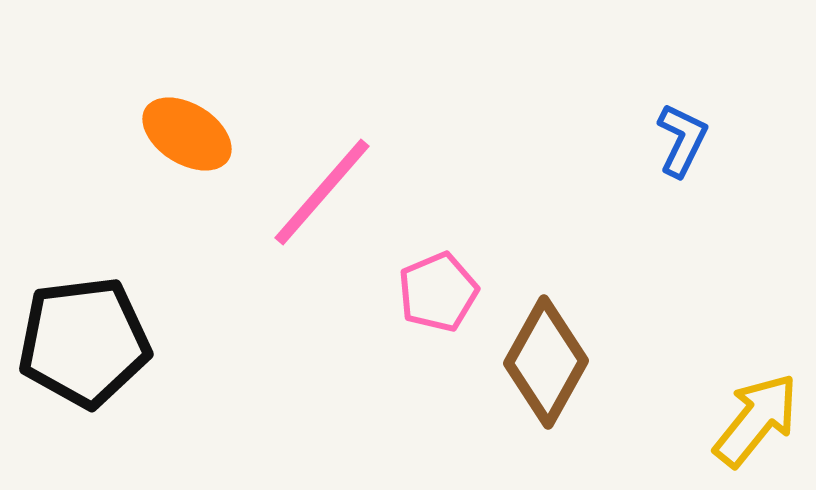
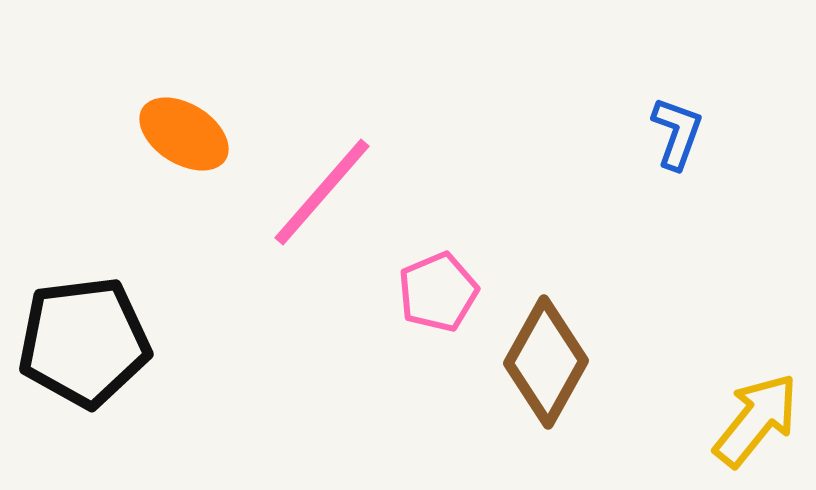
orange ellipse: moved 3 px left
blue L-shape: moved 5 px left, 7 px up; rotated 6 degrees counterclockwise
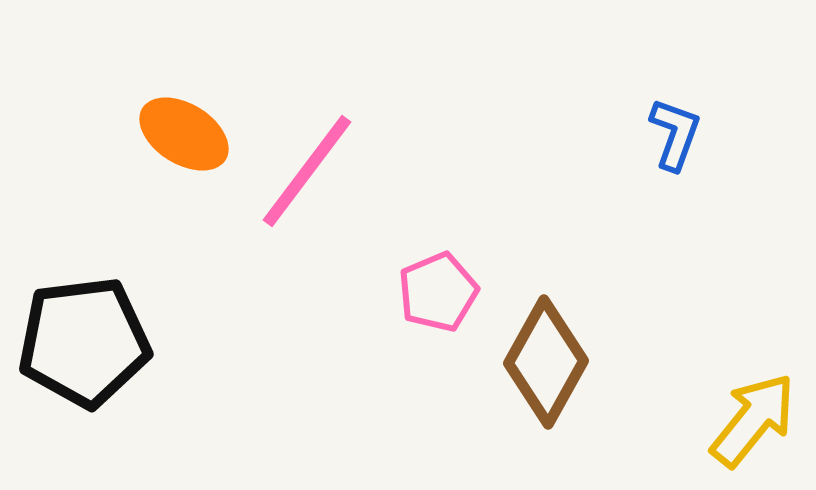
blue L-shape: moved 2 px left, 1 px down
pink line: moved 15 px left, 21 px up; rotated 4 degrees counterclockwise
yellow arrow: moved 3 px left
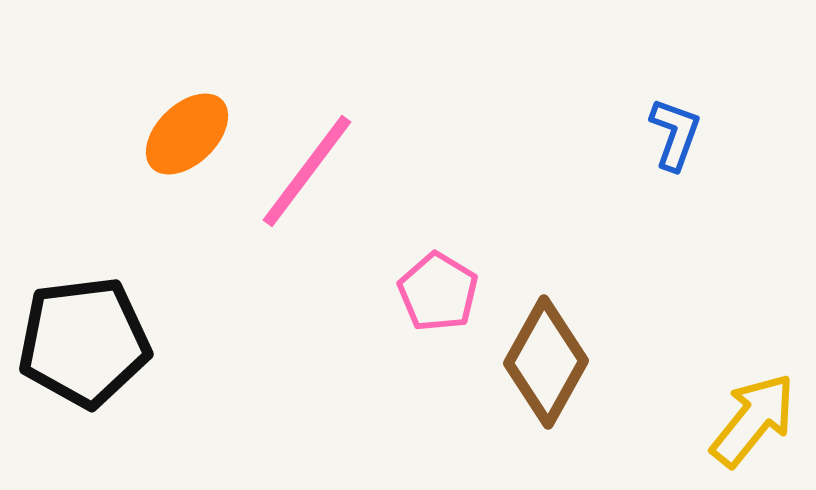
orange ellipse: moved 3 px right; rotated 76 degrees counterclockwise
pink pentagon: rotated 18 degrees counterclockwise
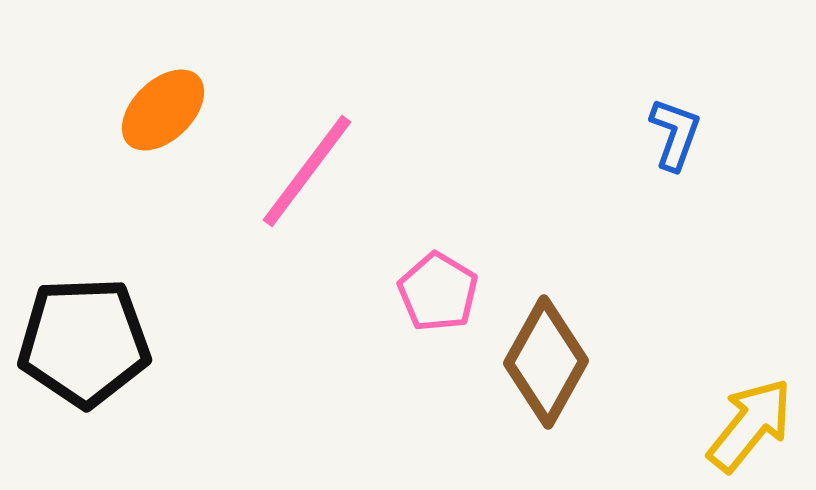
orange ellipse: moved 24 px left, 24 px up
black pentagon: rotated 5 degrees clockwise
yellow arrow: moved 3 px left, 5 px down
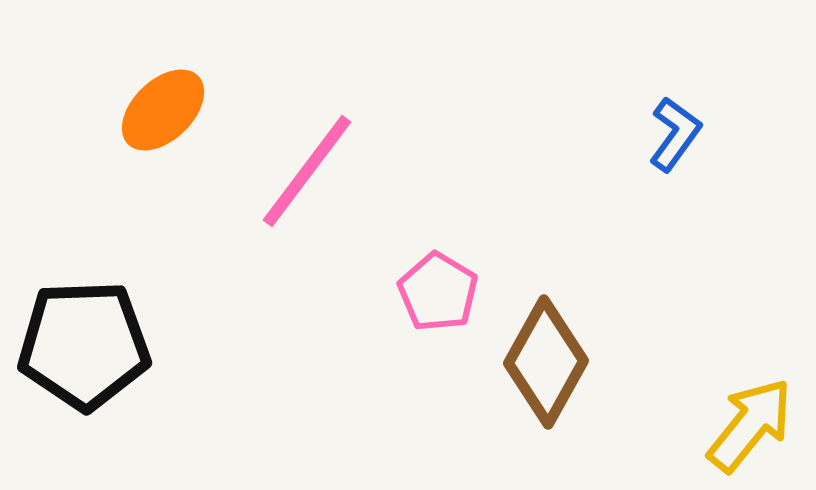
blue L-shape: rotated 16 degrees clockwise
black pentagon: moved 3 px down
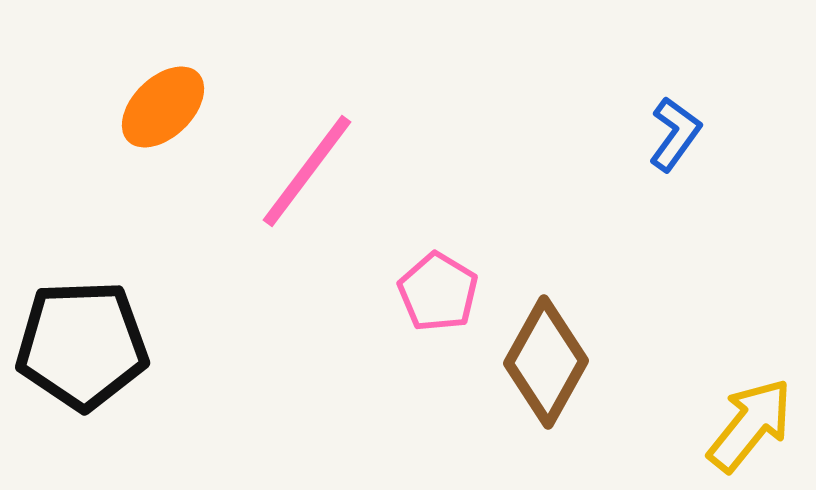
orange ellipse: moved 3 px up
black pentagon: moved 2 px left
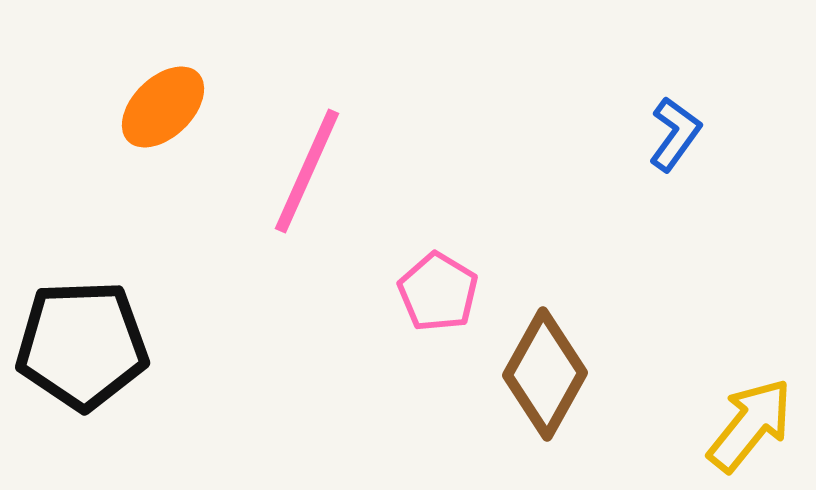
pink line: rotated 13 degrees counterclockwise
brown diamond: moved 1 px left, 12 px down
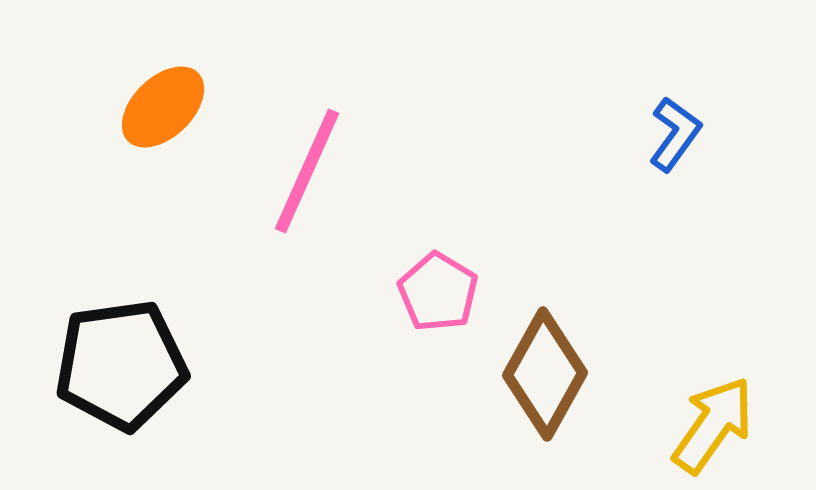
black pentagon: moved 39 px right, 20 px down; rotated 6 degrees counterclockwise
yellow arrow: moved 37 px left; rotated 4 degrees counterclockwise
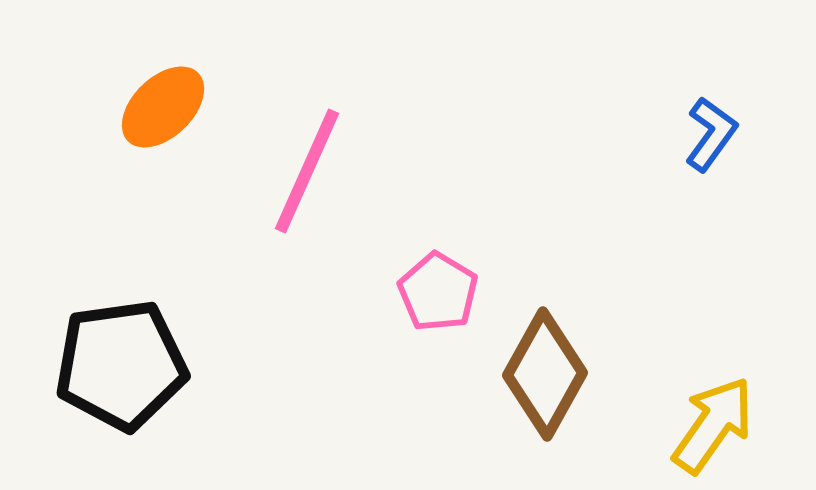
blue L-shape: moved 36 px right
